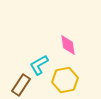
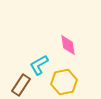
yellow hexagon: moved 1 px left, 2 px down
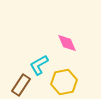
pink diamond: moved 1 px left, 2 px up; rotated 15 degrees counterclockwise
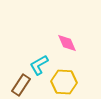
yellow hexagon: rotated 15 degrees clockwise
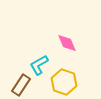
yellow hexagon: rotated 15 degrees clockwise
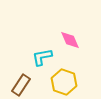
pink diamond: moved 3 px right, 3 px up
cyan L-shape: moved 3 px right, 8 px up; rotated 20 degrees clockwise
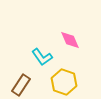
cyan L-shape: rotated 115 degrees counterclockwise
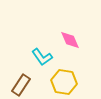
yellow hexagon: rotated 10 degrees counterclockwise
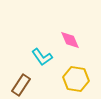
yellow hexagon: moved 12 px right, 3 px up
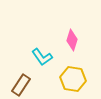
pink diamond: moved 2 px right; rotated 40 degrees clockwise
yellow hexagon: moved 3 px left
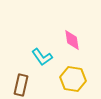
pink diamond: rotated 25 degrees counterclockwise
brown rectangle: rotated 20 degrees counterclockwise
